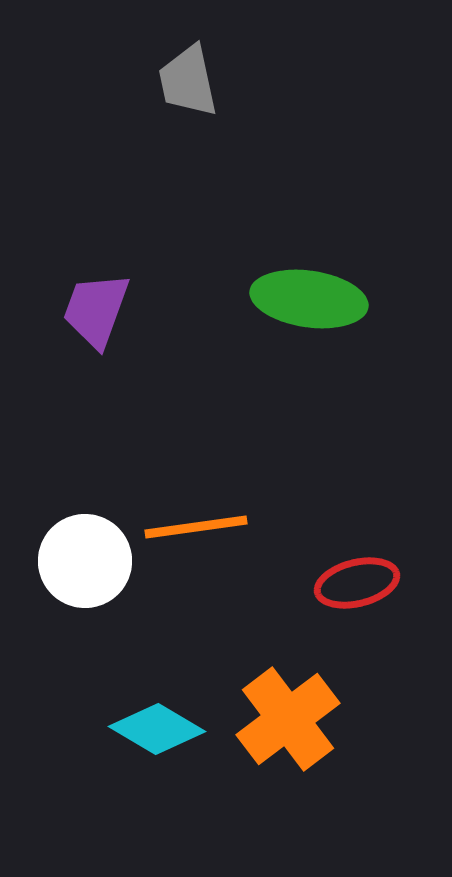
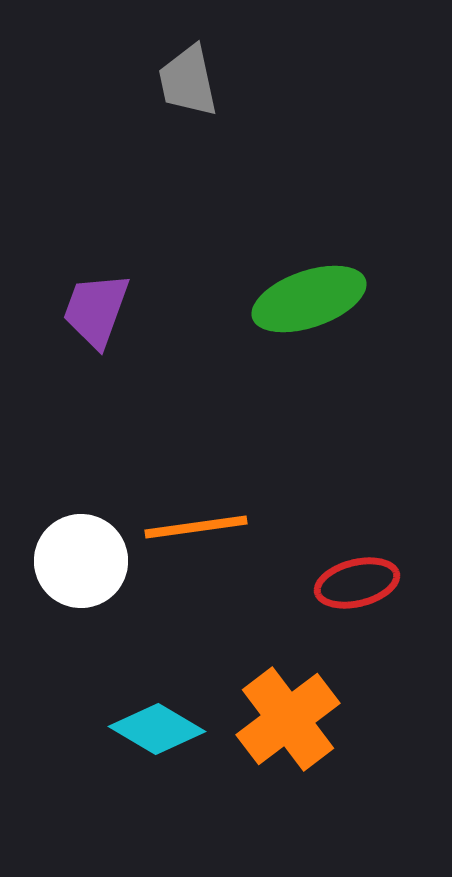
green ellipse: rotated 27 degrees counterclockwise
white circle: moved 4 px left
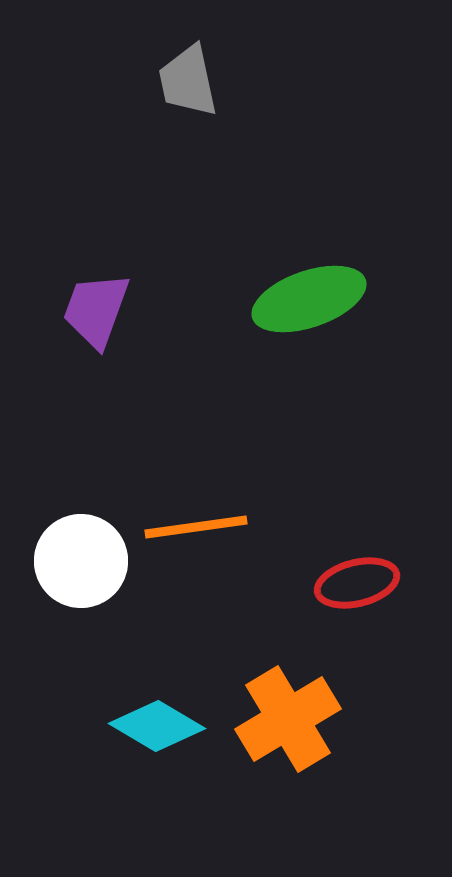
orange cross: rotated 6 degrees clockwise
cyan diamond: moved 3 px up
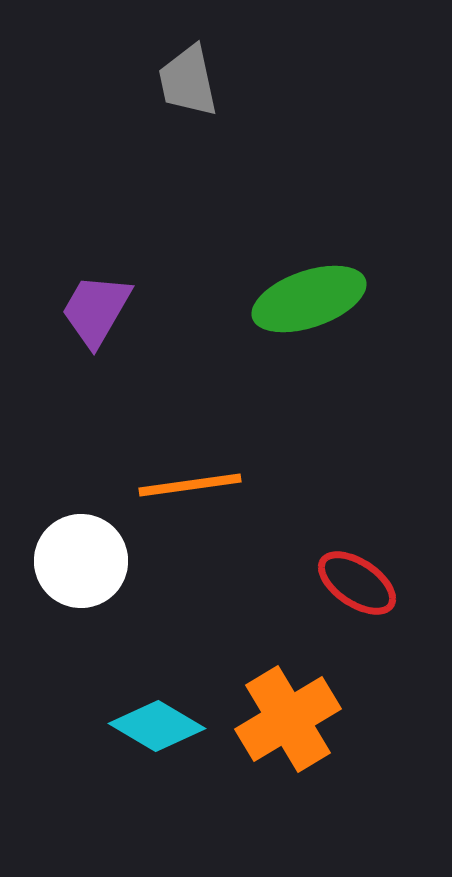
purple trapezoid: rotated 10 degrees clockwise
orange line: moved 6 px left, 42 px up
red ellipse: rotated 48 degrees clockwise
